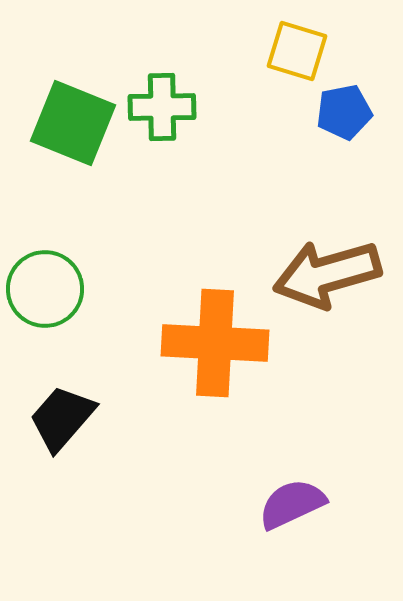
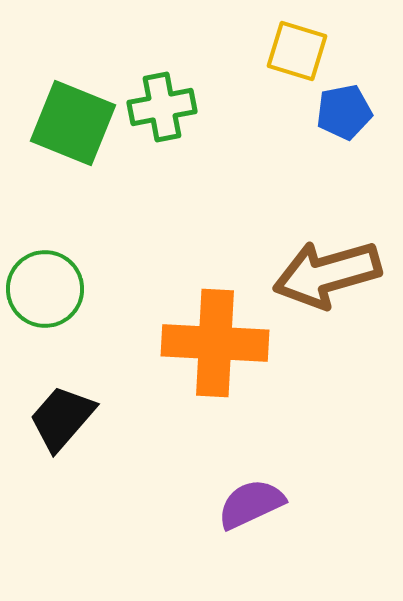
green cross: rotated 10 degrees counterclockwise
purple semicircle: moved 41 px left
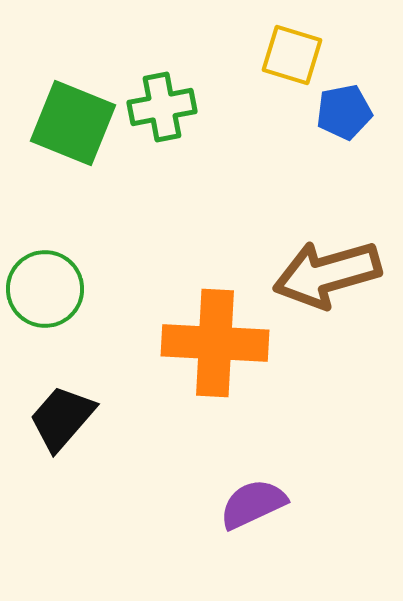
yellow square: moved 5 px left, 4 px down
purple semicircle: moved 2 px right
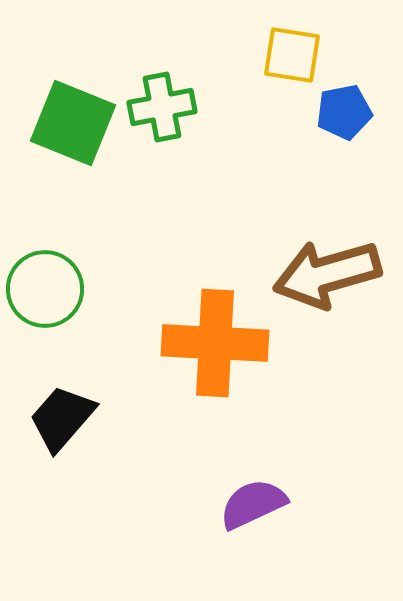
yellow square: rotated 8 degrees counterclockwise
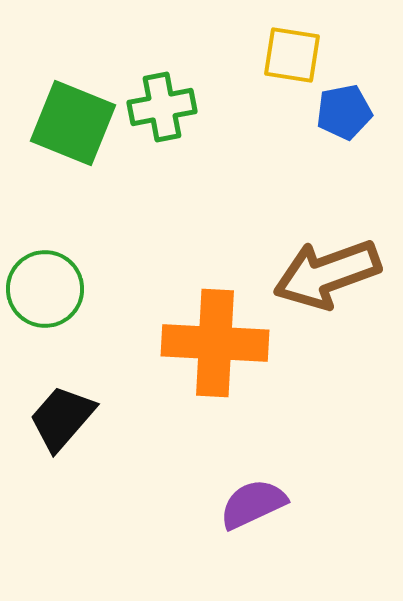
brown arrow: rotated 4 degrees counterclockwise
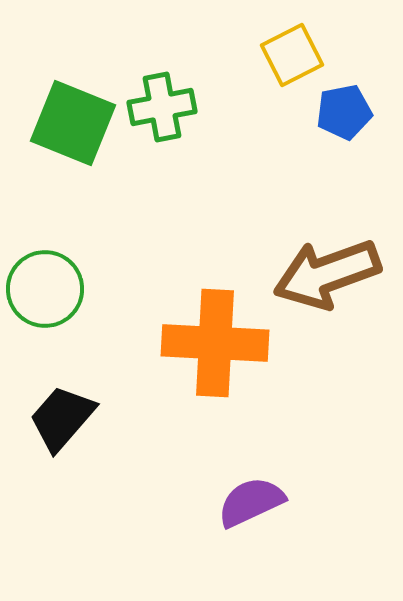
yellow square: rotated 36 degrees counterclockwise
purple semicircle: moved 2 px left, 2 px up
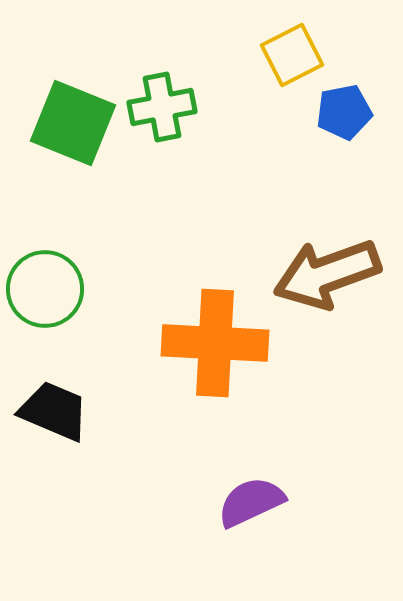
black trapezoid: moved 8 px left, 7 px up; rotated 72 degrees clockwise
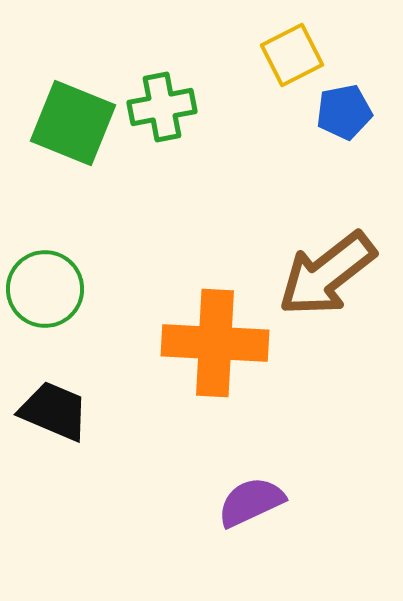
brown arrow: rotated 18 degrees counterclockwise
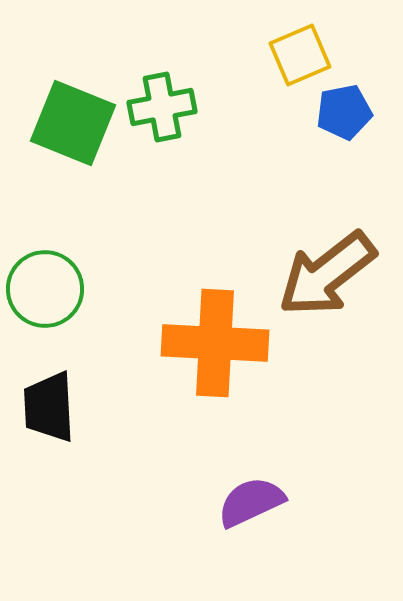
yellow square: moved 8 px right; rotated 4 degrees clockwise
black trapezoid: moved 5 px left, 4 px up; rotated 116 degrees counterclockwise
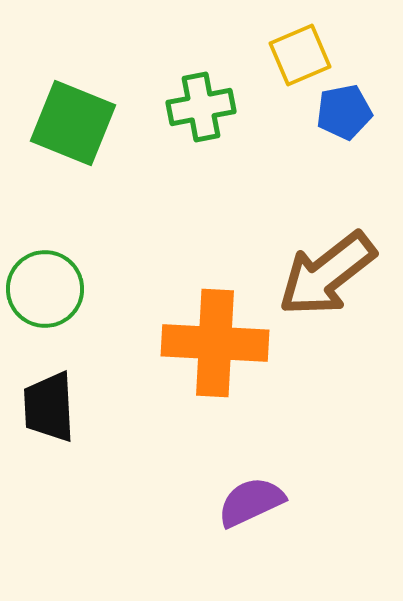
green cross: moved 39 px right
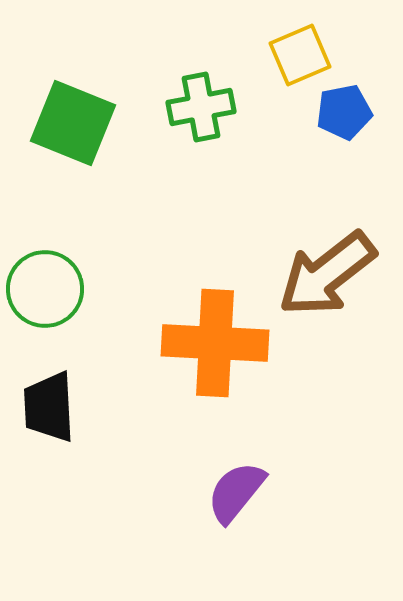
purple semicircle: moved 15 px left, 10 px up; rotated 26 degrees counterclockwise
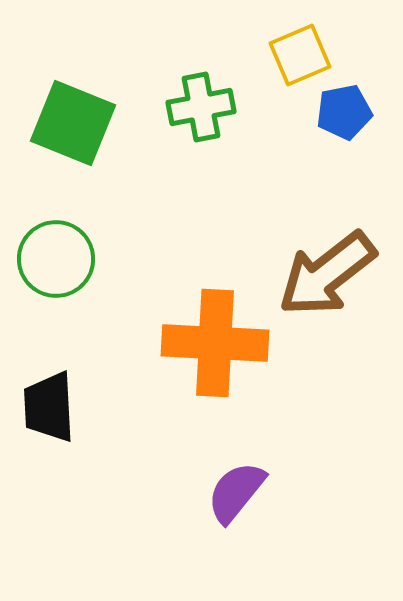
green circle: moved 11 px right, 30 px up
